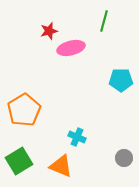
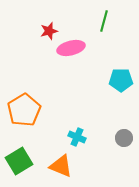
gray circle: moved 20 px up
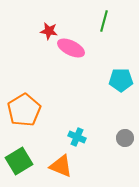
red star: rotated 24 degrees clockwise
pink ellipse: rotated 40 degrees clockwise
gray circle: moved 1 px right
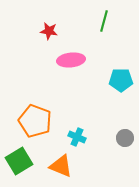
pink ellipse: moved 12 px down; rotated 32 degrees counterclockwise
orange pentagon: moved 11 px right, 11 px down; rotated 20 degrees counterclockwise
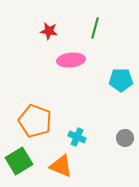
green line: moved 9 px left, 7 px down
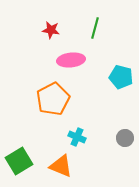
red star: moved 2 px right, 1 px up
cyan pentagon: moved 3 px up; rotated 15 degrees clockwise
orange pentagon: moved 18 px right, 22 px up; rotated 24 degrees clockwise
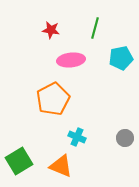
cyan pentagon: moved 19 px up; rotated 25 degrees counterclockwise
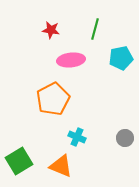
green line: moved 1 px down
